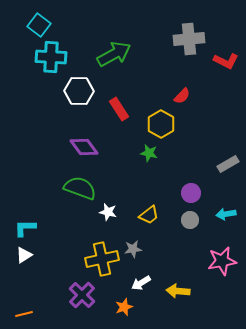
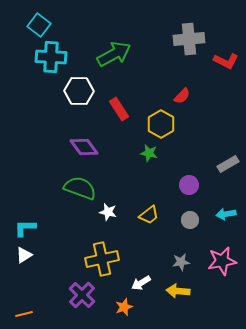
purple circle: moved 2 px left, 8 px up
gray star: moved 48 px right, 13 px down
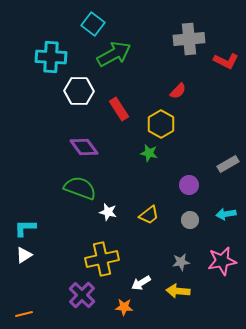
cyan square: moved 54 px right, 1 px up
red semicircle: moved 4 px left, 5 px up
orange star: rotated 24 degrees clockwise
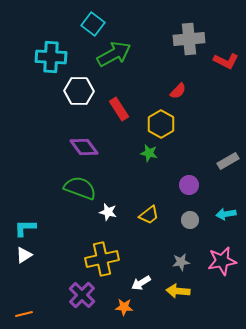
gray rectangle: moved 3 px up
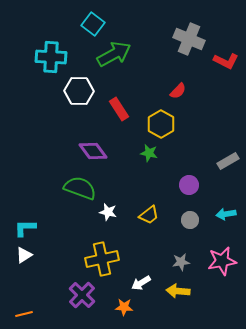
gray cross: rotated 28 degrees clockwise
purple diamond: moved 9 px right, 4 px down
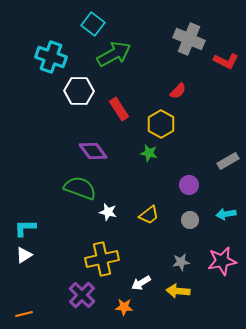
cyan cross: rotated 16 degrees clockwise
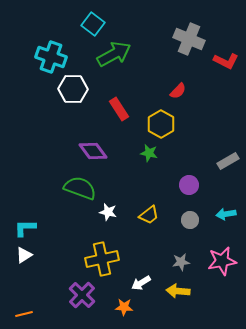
white hexagon: moved 6 px left, 2 px up
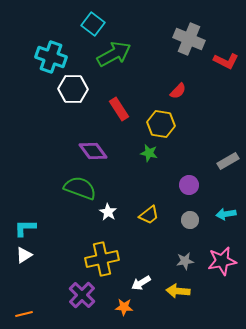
yellow hexagon: rotated 20 degrees counterclockwise
white star: rotated 18 degrees clockwise
gray star: moved 4 px right, 1 px up
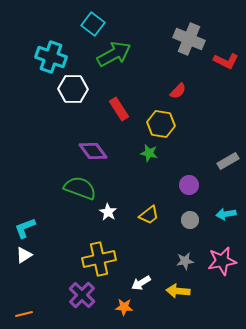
cyan L-shape: rotated 20 degrees counterclockwise
yellow cross: moved 3 px left
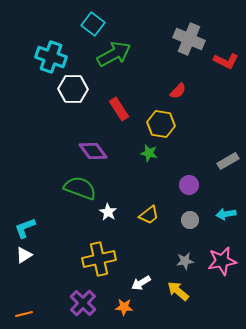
yellow arrow: rotated 35 degrees clockwise
purple cross: moved 1 px right, 8 px down
